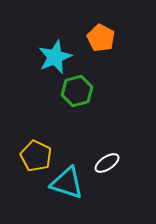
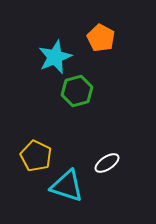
cyan triangle: moved 3 px down
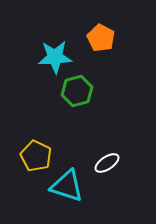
cyan star: rotated 20 degrees clockwise
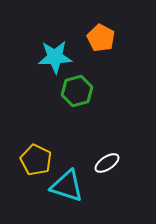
yellow pentagon: moved 4 px down
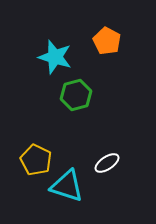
orange pentagon: moved 6 px right, 3 px down
cyan star: rotated 20 degrees clockwise
green hexagon: moved 1 px left, 4 px down
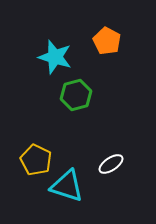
white ellipse: moved 4 px right, 1 px down
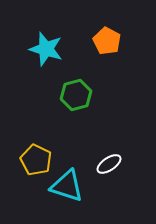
cyan star: moved 9 px left, 8 px up
white ellipse: moved 2 px left
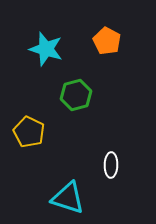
yellow pentagon: moved 7 px left, 28 px up
white ellipse: moved 2 px right, 1 px down; rotated 55 degrees counterclockwise
cyan triangle: moved 1 px right, 12 px down
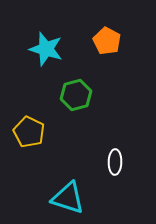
white ellipse: moved 4 px right, 3 px up
